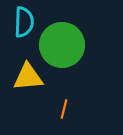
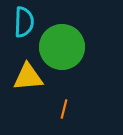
green circle: moved 2 px down
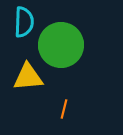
green circle: moved 1 px left, 2 px up
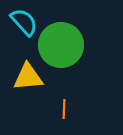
cyan semicircle: rotated 44 degrees counterclockwise
orange line: rotated 12 degrees counterclockwise
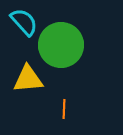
yellow triangle: moved 2 px down
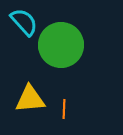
yellow triangle: moved 2 px right, 20 px down
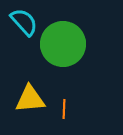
green circle: moved 2 px right, 1 px up
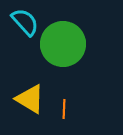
cyan semicircle: moved 1 px right
yellow triangle: rotated 36 degrees clockwise
